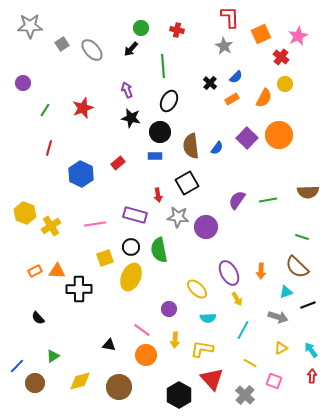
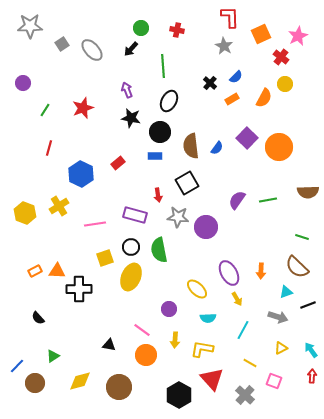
orange circle at (279, 135): moved 12 px down
yellow cross at (51, 226): moved 8 px right, 20 px up
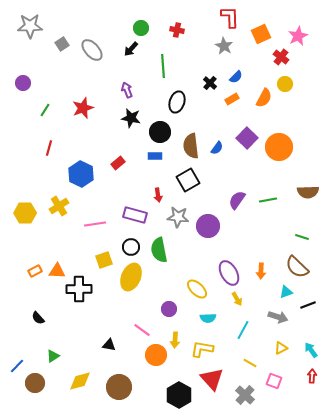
black ellipse at (169, 101): moved 8 px right, 1 px down; rotated 10 degrees counterclockwise
black square at (187, 183): moved 1 px right, 3 px up
yellow hexagon at (25, 213): rotated 20 degrees counterclockwise
purple circle at (206, 227): moved 2 px right, 1 px up
yellow square at (105, 258): moved 1 px left, 2 px down
orange circle at (146, 355): moved 10 px right
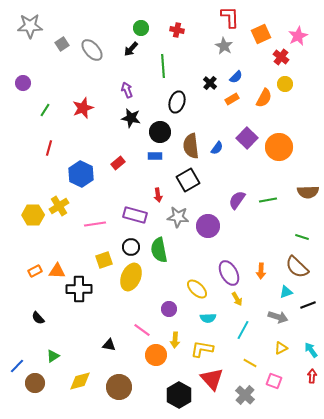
yellow hexagon at (25, 213): moved 8 px right, 2 px down
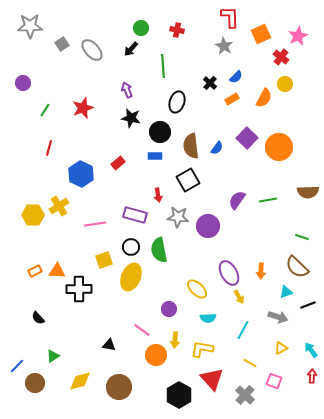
yellow arrow at (237, 299): moved 2 px right, 2 px up
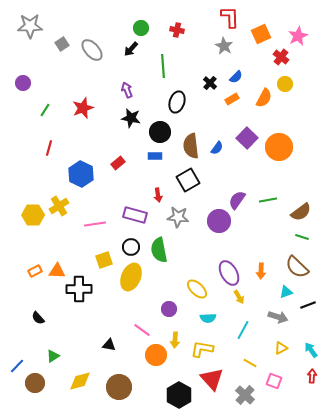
brown semicircle at (308, 192): moved 7 px left, 20 px down; rotated 35 degrees counterclockwise
purple circle at (208, 226): moved 11 px right, 5 px up
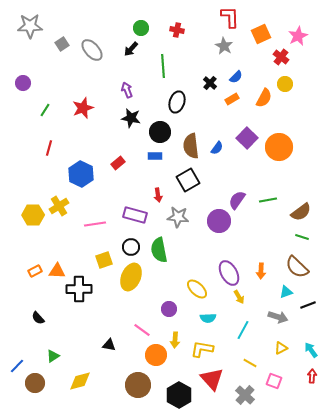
brown circle at (119, 387): moved 19 px right, 2 px up
